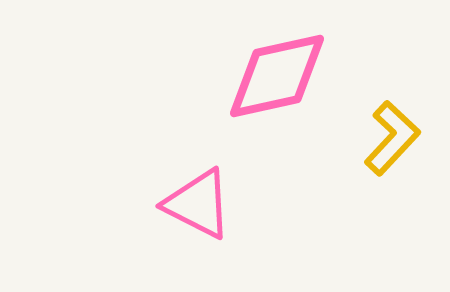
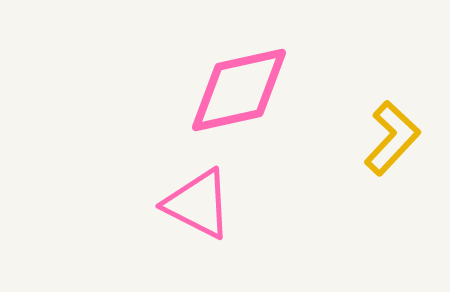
pink diamond: moved 38 px left, 14 px down
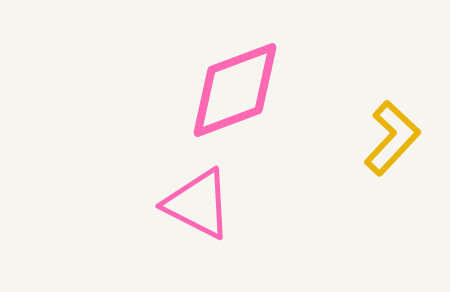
pink diamond: moved 4 px left; rotated 8 degrees counterclockwise
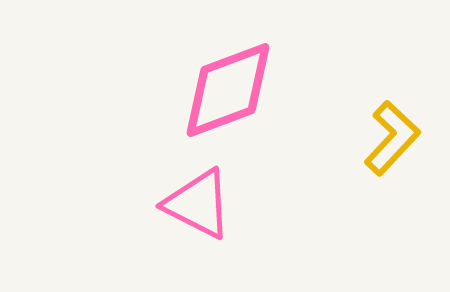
pink diamond: moved 7 px left
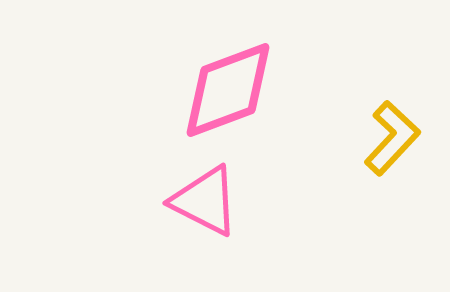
pink triangle: moved 7 px right, 3 px up
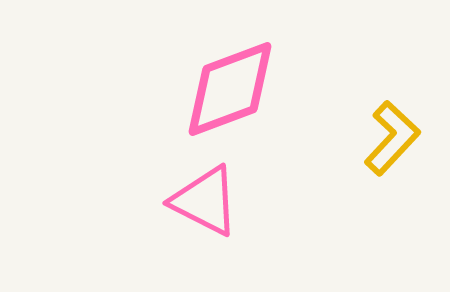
pink diamond: moved 2 px right, 1 px up
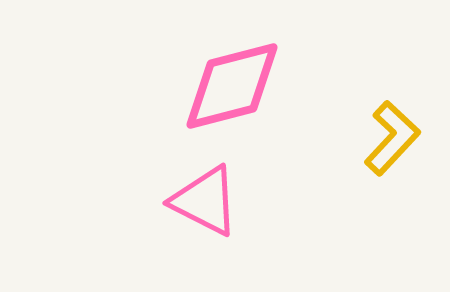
pink diamond: moved 2 px right, 3 px up; rotated 6 degrees clockwise
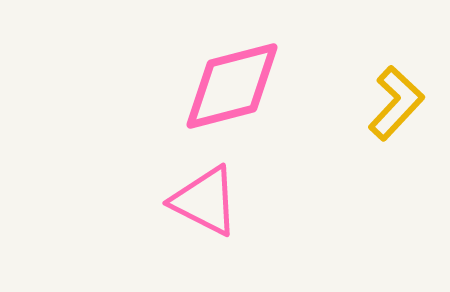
yellow L-shape: moved 4 px right, 35 px up
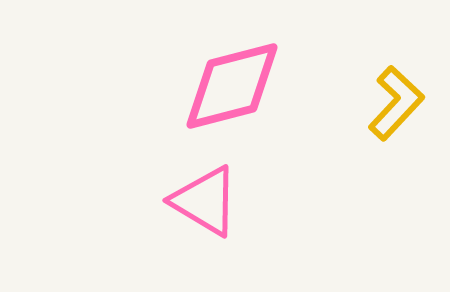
pink triangle: rotated 4 degrees clockwise
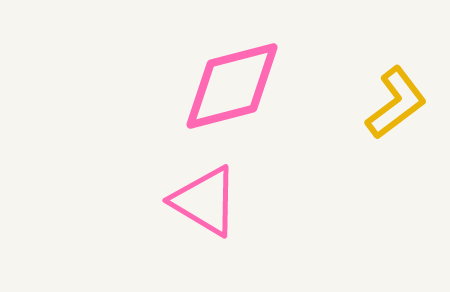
yellow L-shape: rotated 10 degrees clockwise
